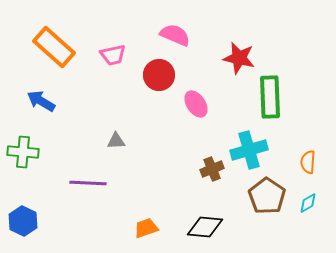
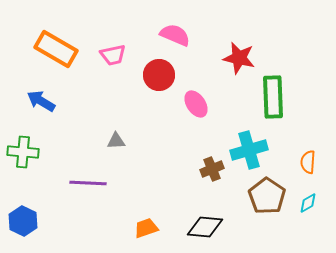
orange rectangle: moved 2 px right, 2 px down; rotated 12 degrees counterclockwise
green rectangle: moved 3 px right
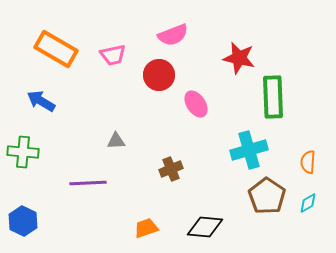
pink semicircle: moved 2 px left; rotated 136 degrees clockwise
brown cross: moved 41 px left
purple line: rotated 6 degrees counterclockwise
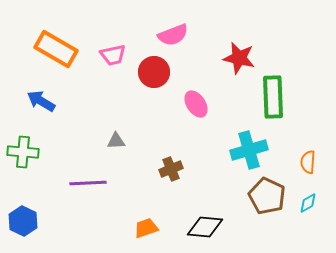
red circle: moved 5 px left, 3 px up
brown pentagon: rotated 9 degrees counterclockwise
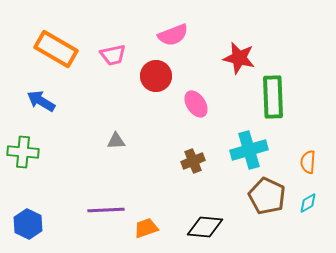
red circle: moved 2 px right, 4 px down
brown cross: moved 22 px right, 8 px up
purple line: moved 18 px right, 27 px down
blue hexagon: moved 5 px right, 3 px down
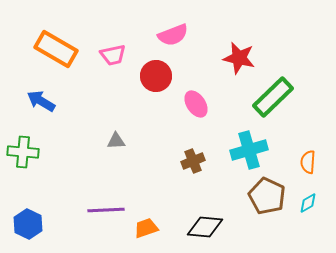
green rectangle: rotated 48 degrees clockwise
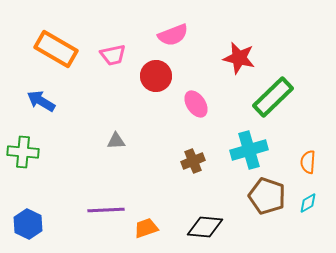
brown pentagon: rotated 6 degrees counterclockwise
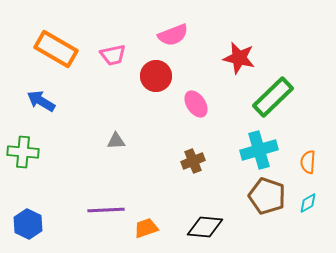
cyan cross: moved 10 px right
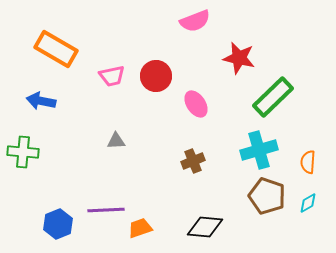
pink semicircle: moved 22 px right, 14 px up
pink trapezoid: moved 1 px left, 21 px down
blue arrow: rotated 20 degrees counterclockwise
blue hexagon: moved 30 px right; rotated 12 degrees clockwise
orange trapezoid: moved 6 px left
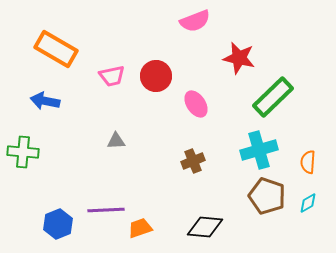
blue arrow: moved 4 px right
